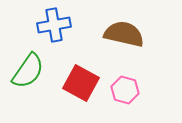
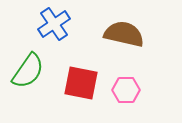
blue cross: moved 1 px up; rotated 24 degrees counterclockwise
red square: rotated 18 degrees counterclockwise
pink hexagon: moved 1 px right; rotated 16 degrees counterclockwise
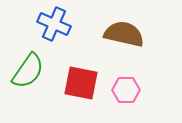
blue cross: rotated 32 degrees counterclockwise
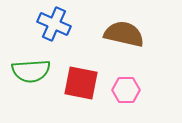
green semicircle: moved 3 px right; rotated 51 degrees clockwise
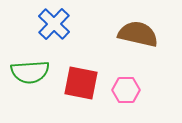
blue cross: rotated 20 degrees clockwise
brown semicircle: moved 14 px right
green semicircle: moved 1 px left, 1 px down
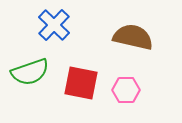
blue cross: moved 1 px down
brown semicircle: moved 5 px left, 3 px down
green semicircle: rotated 15 degrees counterclockwise
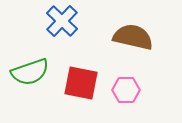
blue cross: moved 8 px right, 4 px up
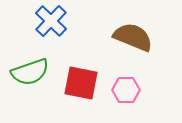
blue cross: moved 11 px left
brown semicircle: rotated 9 degrees clockwise
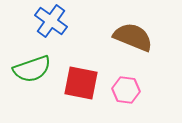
blue cross: rotated 8 degrees counterclockwise
green semicircle: moved 2 px right, 3 px up
pink hexagon: rotated 8 degrees clockwise
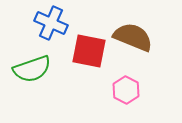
blue cross: moved 2 px down; rotated 12 degrees counterclockwise
red square: moved 8 px right, 32 px up
pink hexagon: rotated 20 degrees clockwise
